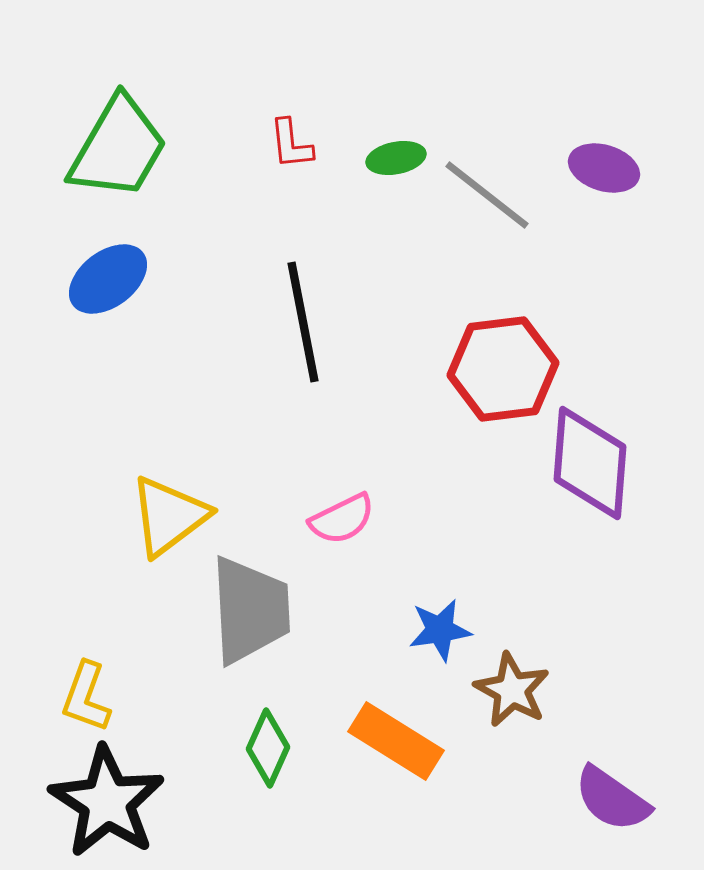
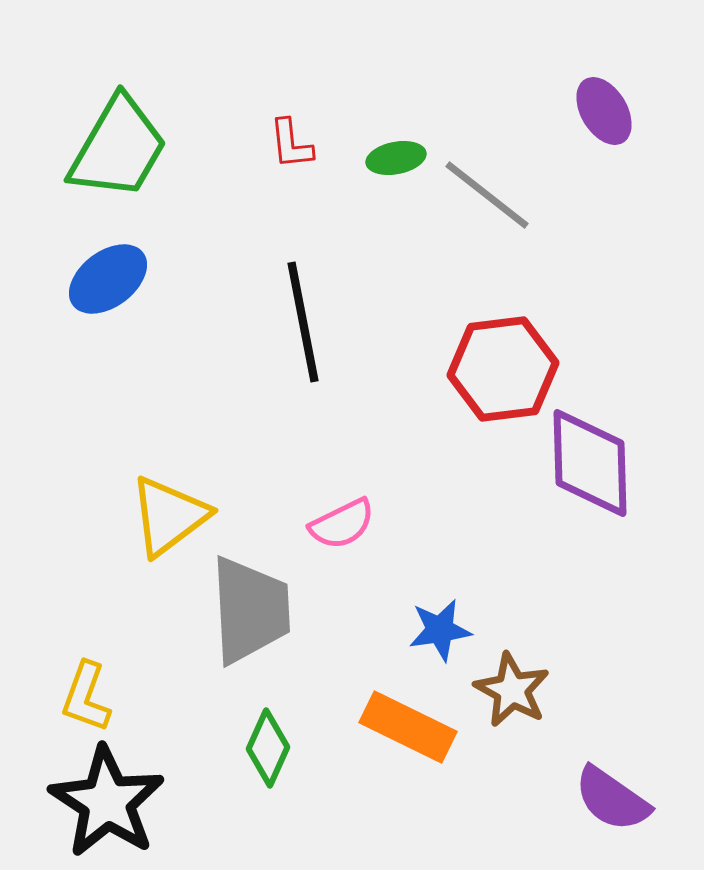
purple ellipse: moved 57 px up; rotated 42 degrees clockwise
purple diamond: rotated 6 degrees counterclockwise
pink semicircle: moved 5 px down
orange rectangle: moved 12 px right, 14 px up; rotated 6 degrees counterclockwise
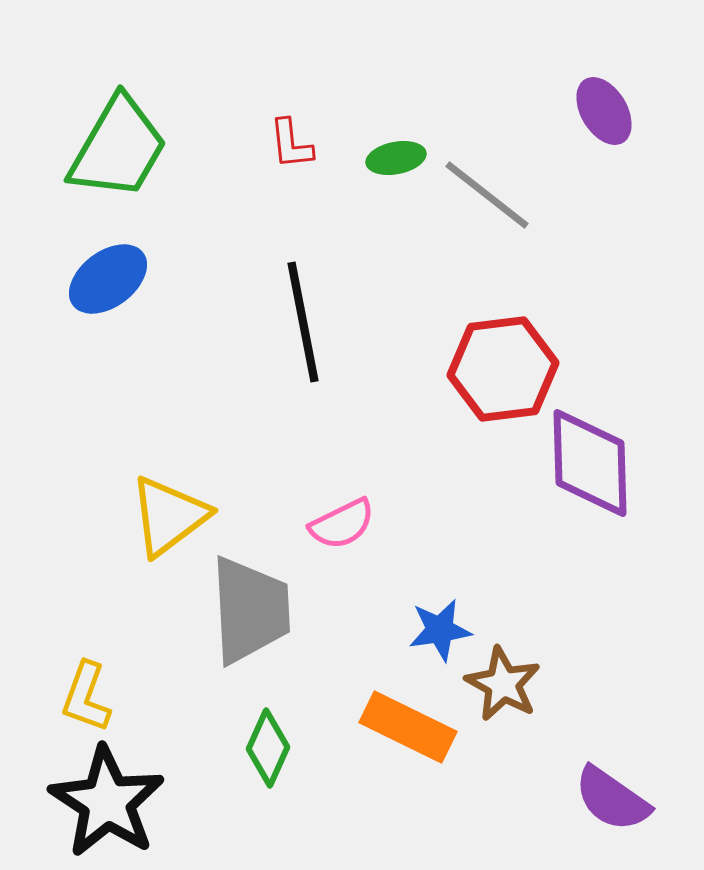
brown star: moved 9 px left, 6 px up
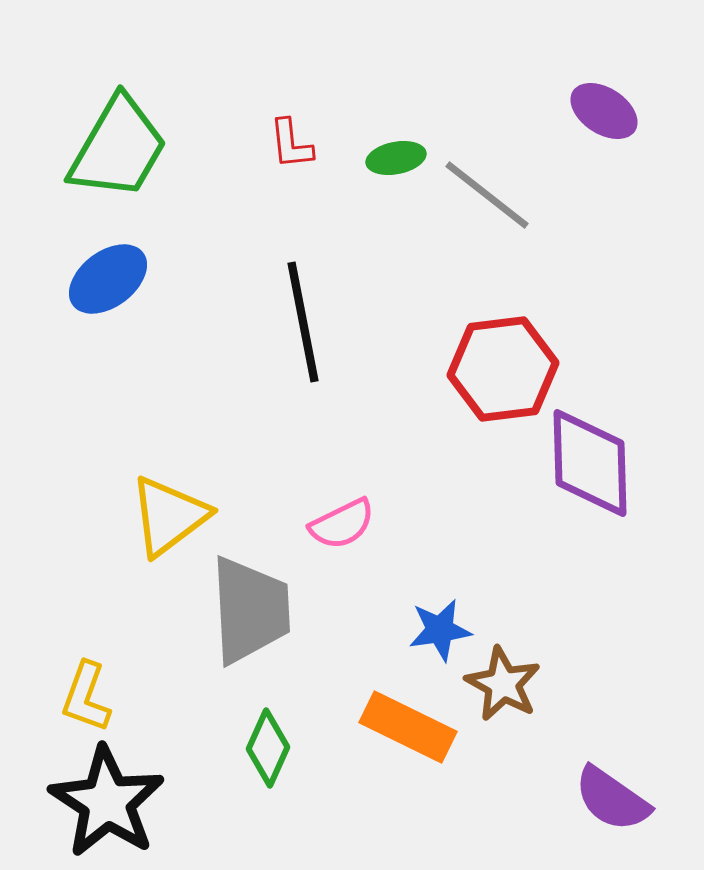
purple ellipse: rotated 26 degrees counterclockwise
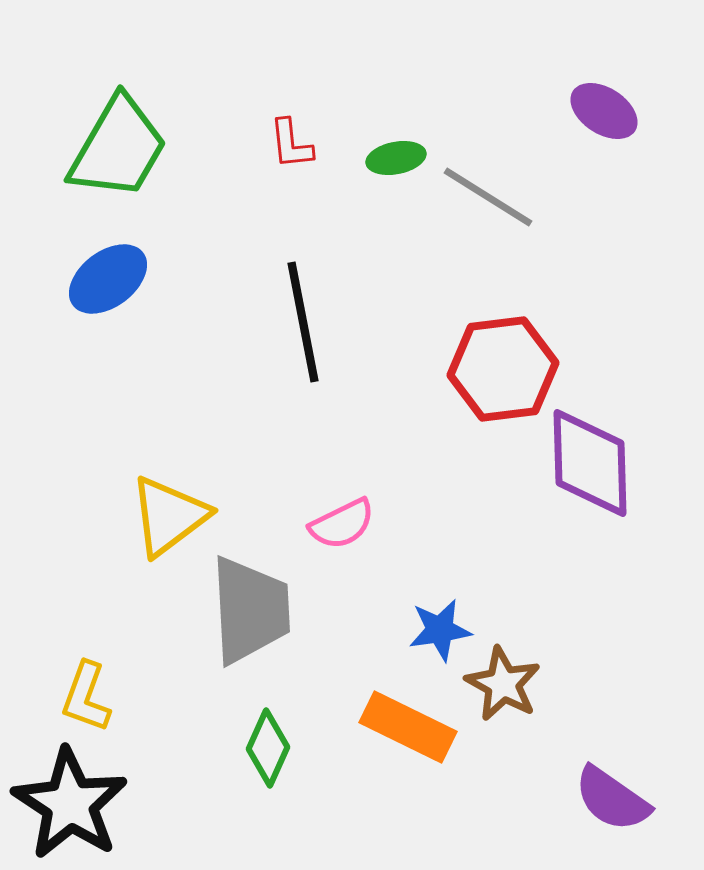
gray line: moved 1 px right, 2 px down; rotated 6 degrees counterclockwise
black star: moved 37 px left, 2 px down
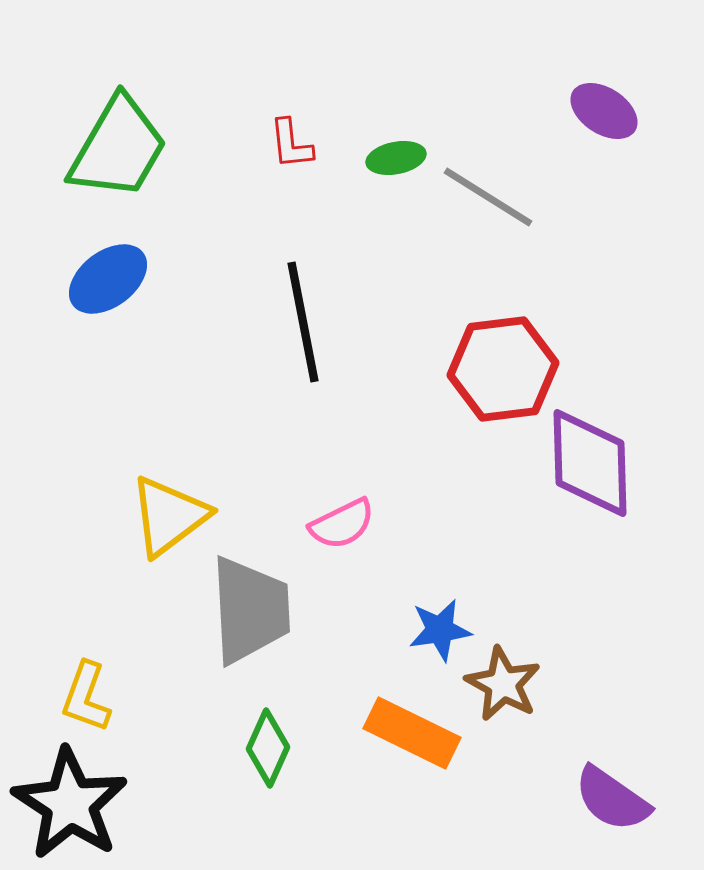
orange rectangle: moved 4 px right, 6 px down
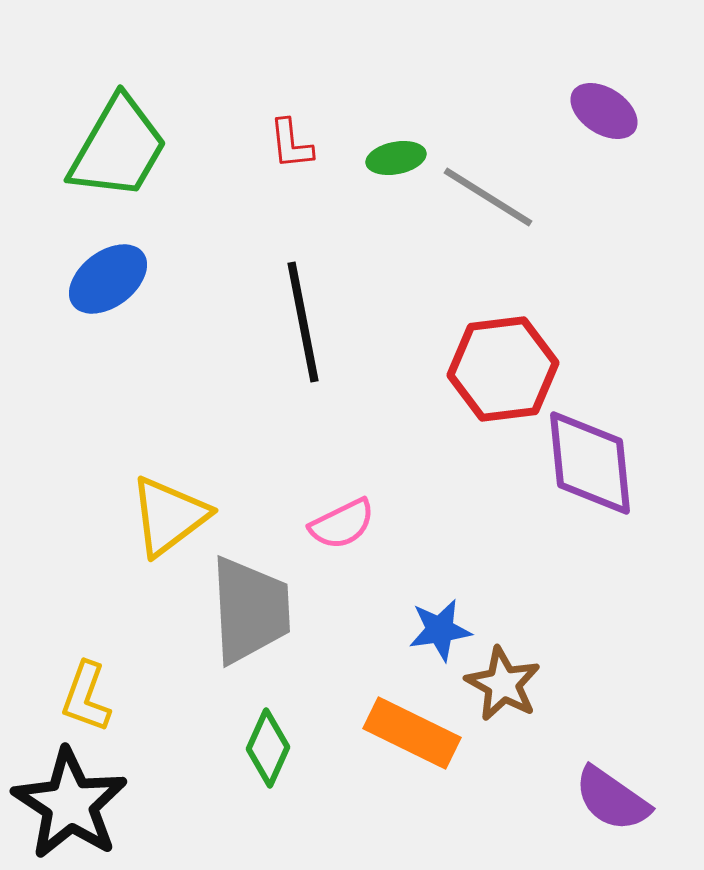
purple diamond: rotated 4 degrees counterclockwise
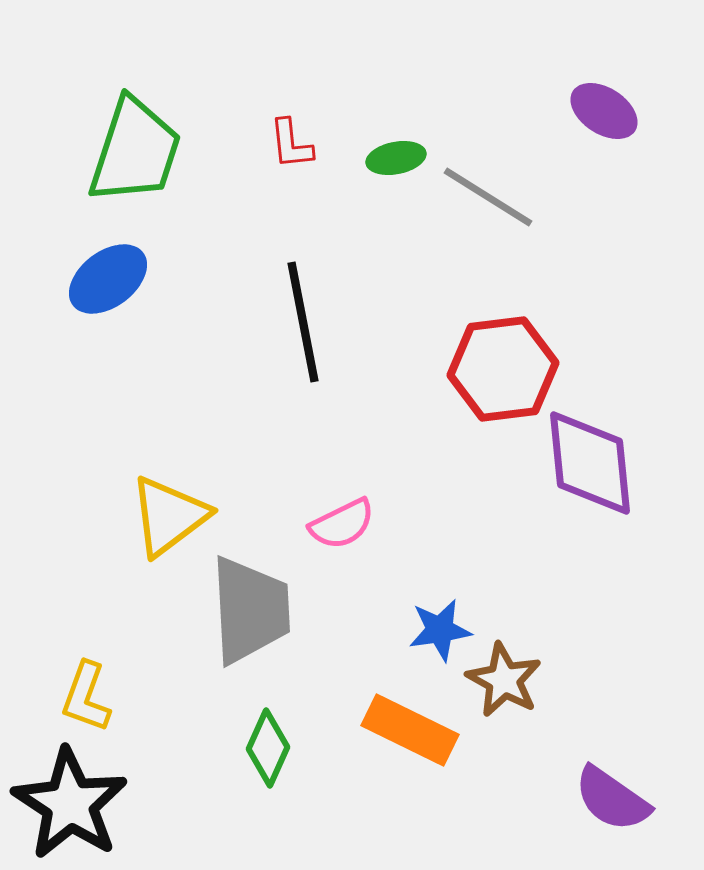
green trapezoid: moved 17 px right, 3 px down; rotated 12 degrees counterclockwise
brown star: moved 1 px right, 4 px up
orange rectangle: moved 2 px left, 3 px up
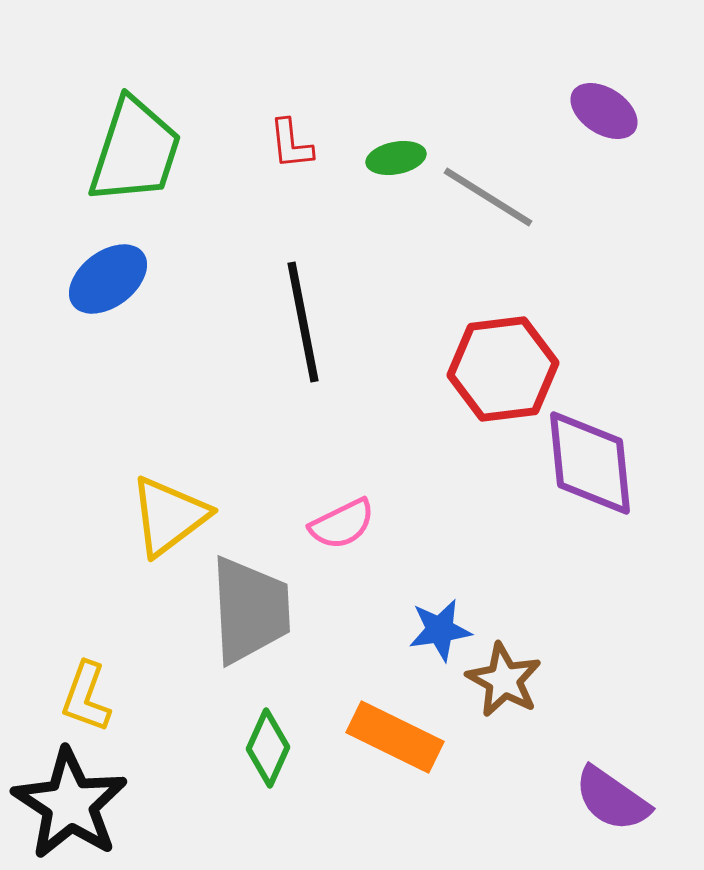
orange rectangle: moved 15 px left, 7 px down
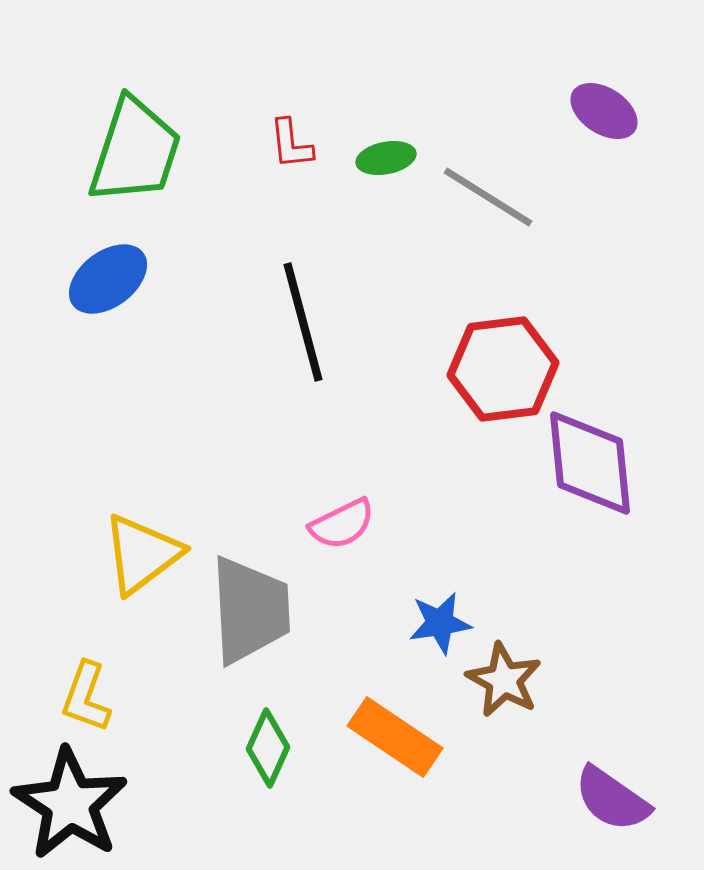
green ellipse: moved 10 px left
black line: rotated 4 degrees counterclockwise
yellow triangle: moved 27 px left, 38 px down
blue star: moved 7 px up
orange rectangle: rotated 8 degrees clockwise
